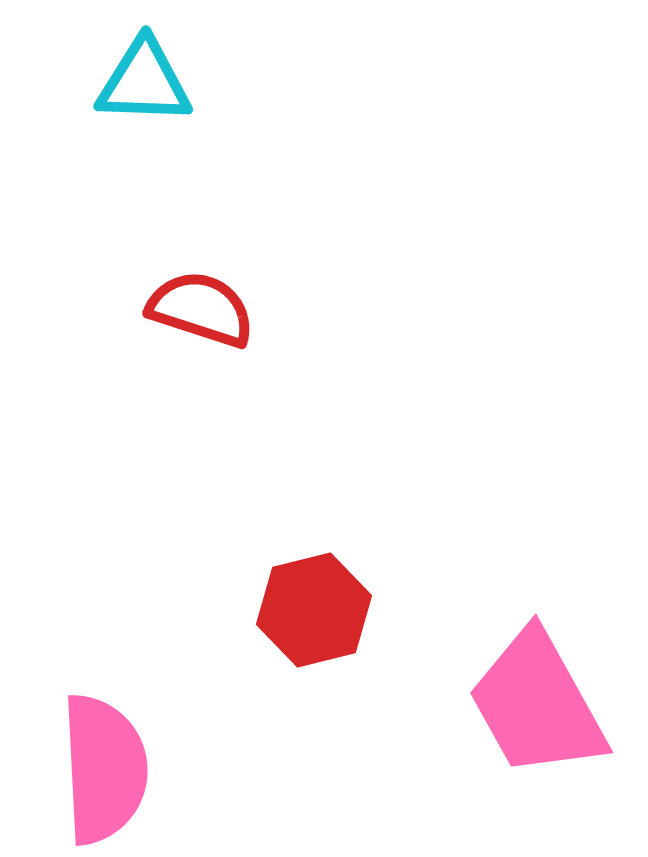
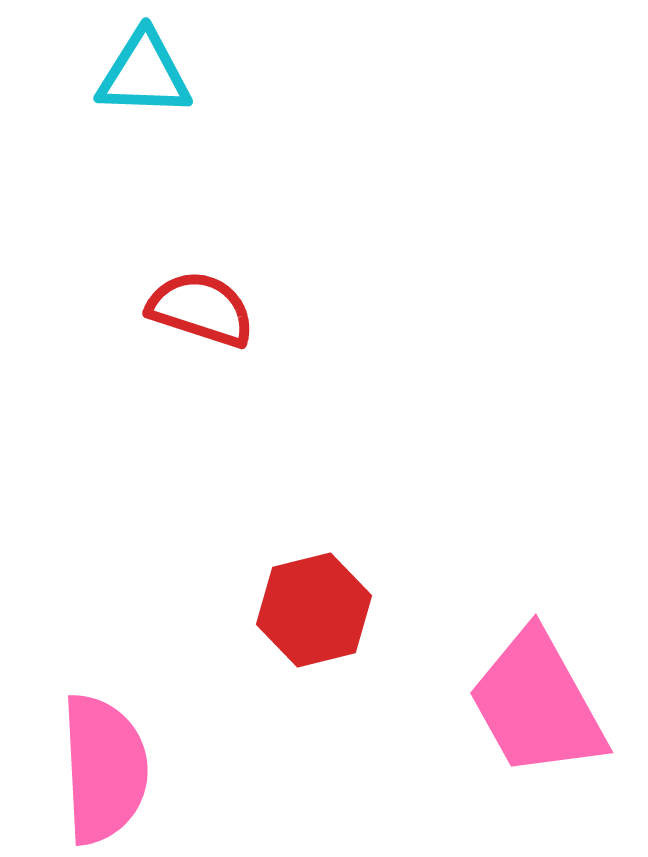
cyan triangle: moved 8 px up
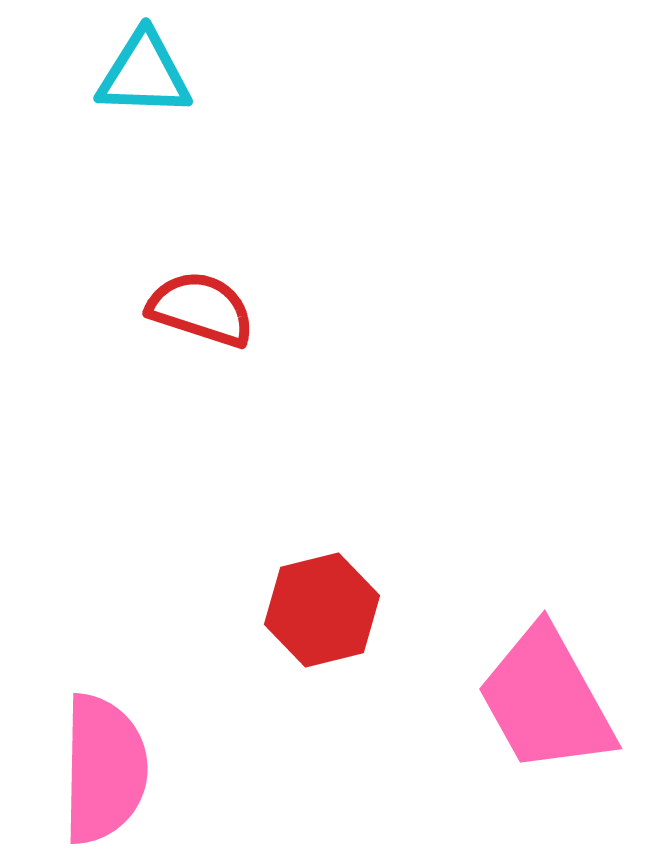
red hexagon: moved 8 px right
pink trapezoid: moved 9 px right, 4 px up
pink semicircle: rotated 4 degrees clockwise
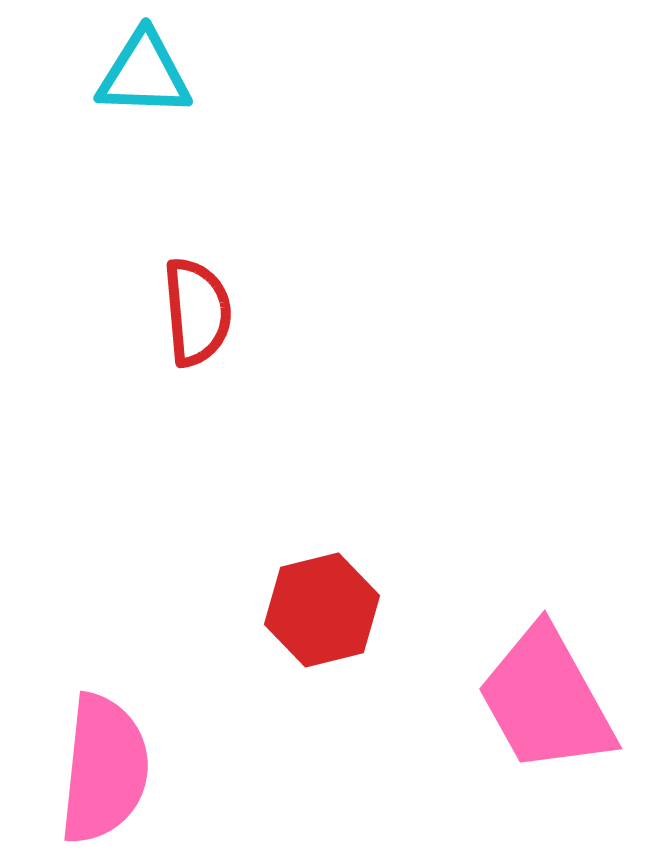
red semicircle: moved 4 px left, 3 px down; rotated 67 degrees clockwise
pink semicircle: rotated 5 degrees clockwise
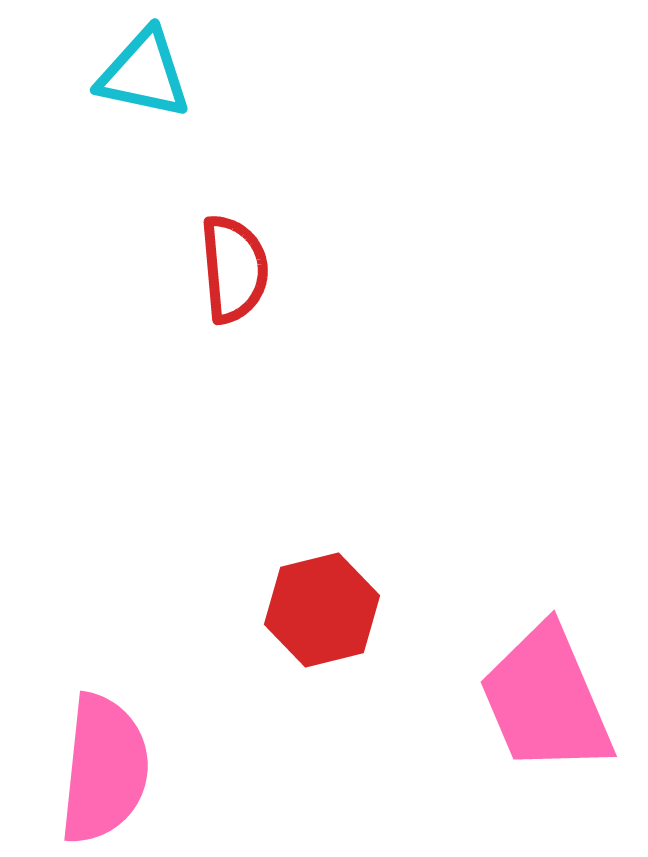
cyan triangle: rotated 10 degrees clockwise
red semicircle: moved 37 px right, 43 px up
pink trapezoid: rotated 6 degrees clockwise
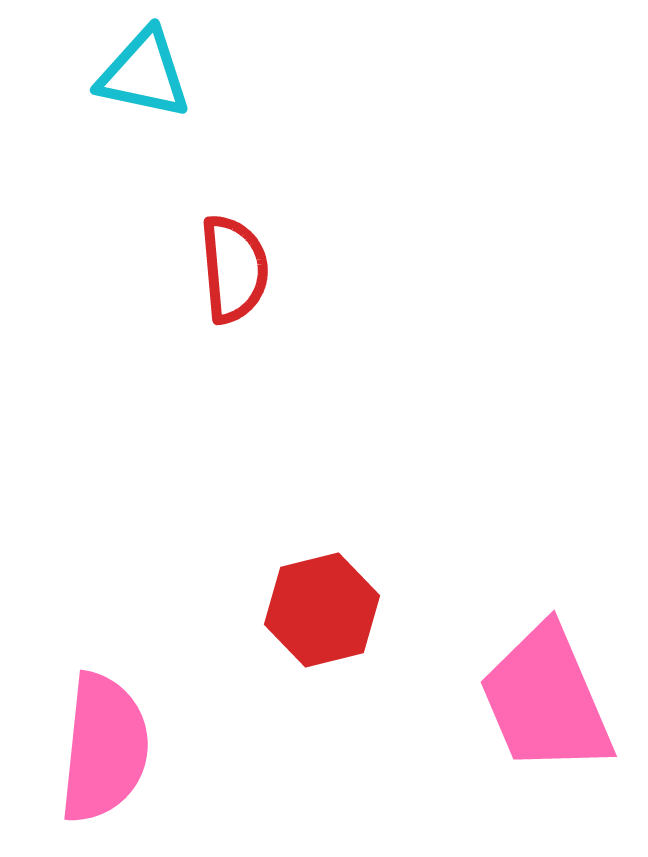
pink semicircle: moved 21 px up
